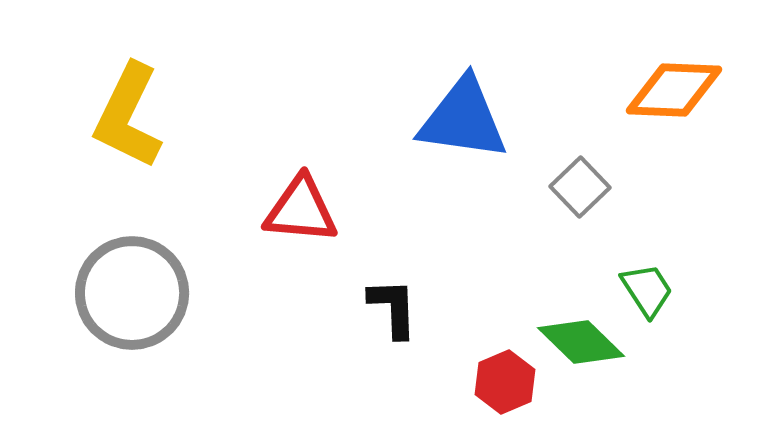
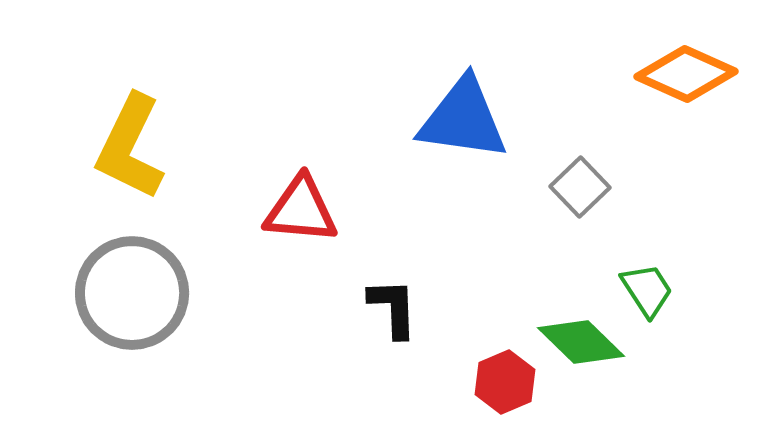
orange diamond: moved 12 px right, 16 px up; rotated 22 degrees clockwise
yellow L-shape: moved 2 px right, 31 px down
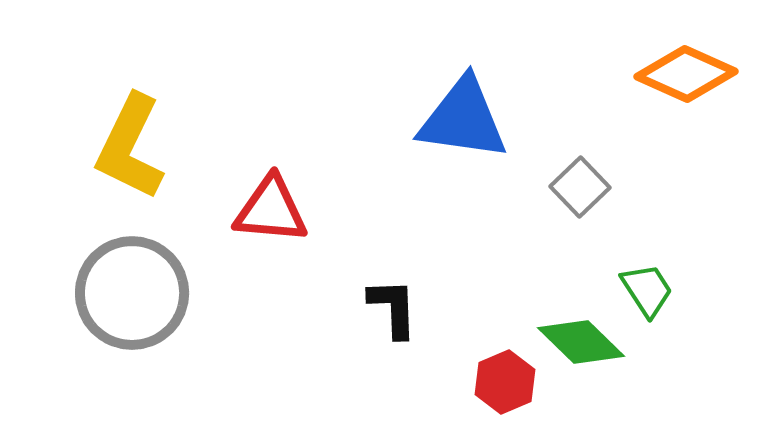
red triangle: moved 30 px left
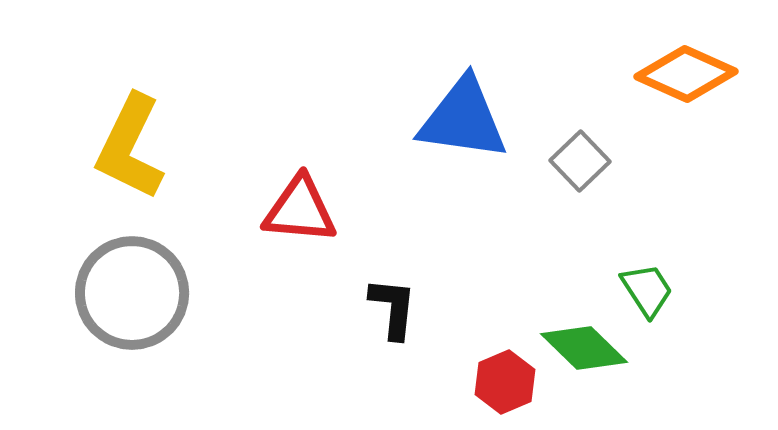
gray square: moved 26 px up
red triangle: moved 29 px right
black L-shape: rotated 8 degrees clockwise
green diamond: moved 3 px right, 6 px down
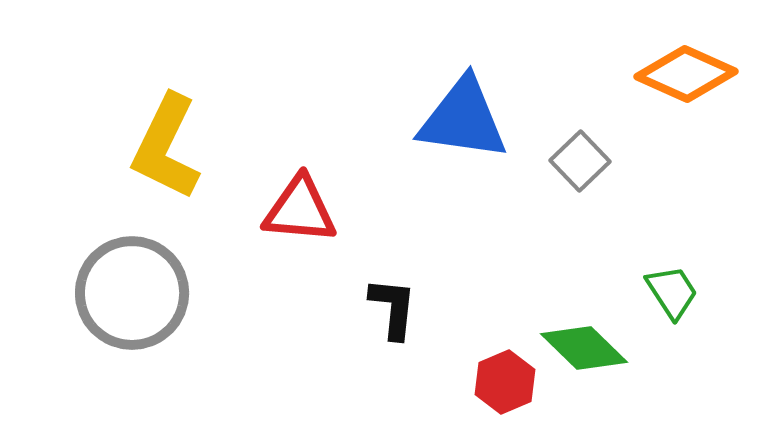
yellow L-shape: moved 36 px right
green trapezoid: moved 25 px right, 2 px down
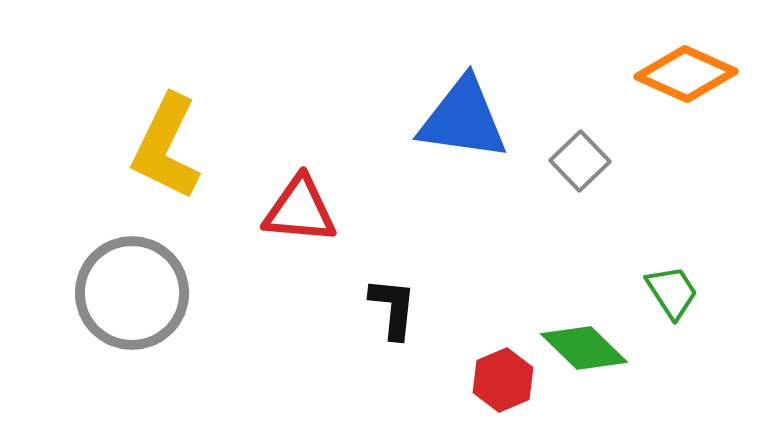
red hexagon: moved 2 px left, 2 px up
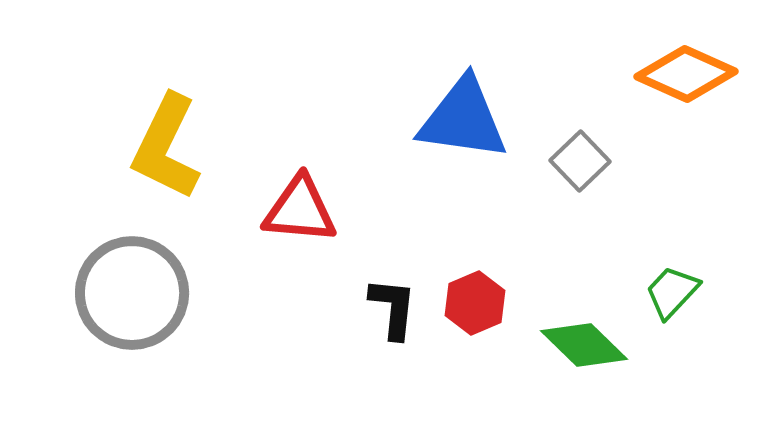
green trapezoid: rotated 104 degrees counterclockwise
green diamond: moved 3 px up
red hexagon: moved 28 px left, 77 px up
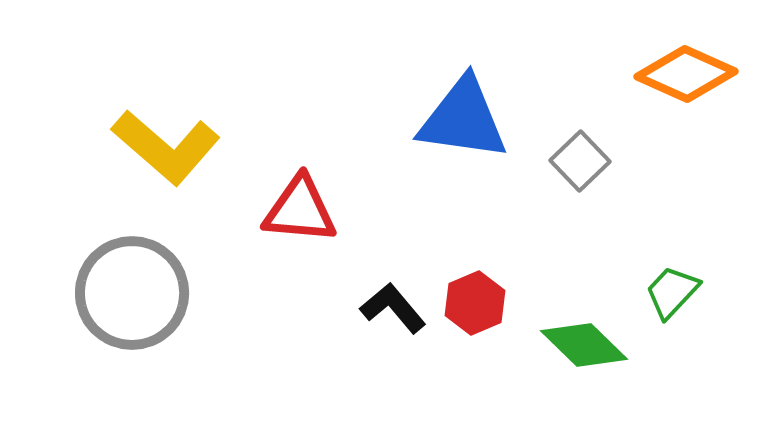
yellow L-shape: rotated 75 degrees counterclockwise
black L-shape: rotated 46 degrees counterclockwise
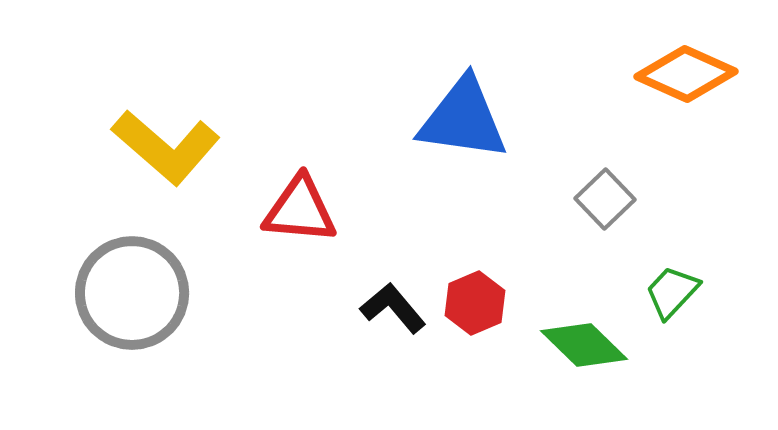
gray square: moved 25 px right, 38 px down
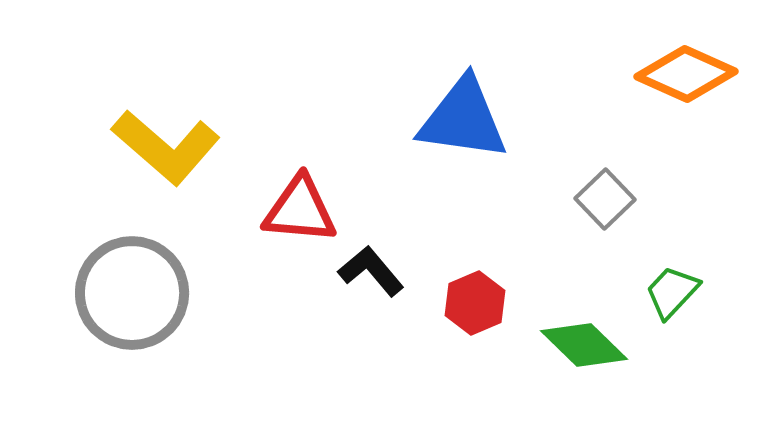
black L-shape: moved 22 px left, 37 px up
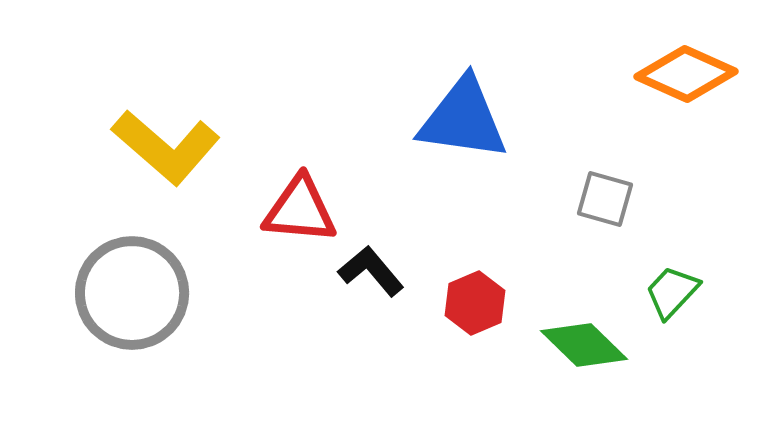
gray square: rotated 30 degrees counterclockwise
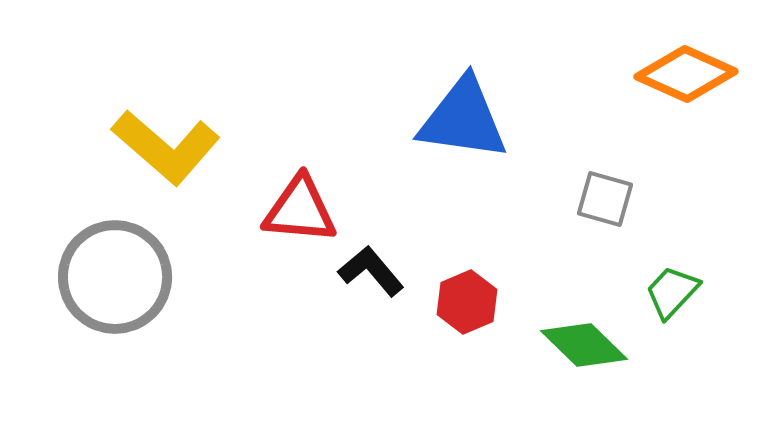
gray circle: moved 17 px left, 16 px up
red hexagon: moved 8 px left, 1 px up
